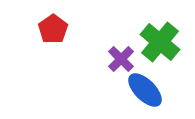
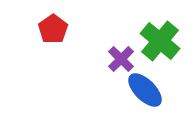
green cross: moved 1 px up
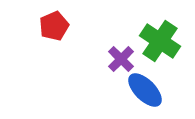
red pentagon: moved 1 px right, 3 px up; rotated 12 degrees clockwise
green cross: rotated 6 degrees counterclockwise
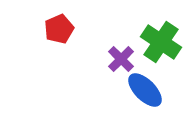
red pentagon: moved 5 px right, 3 px down
green cross: moved 1 px right, 1 px down
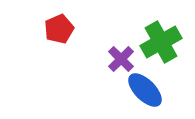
green cross: rotated 27 degrees clockwise
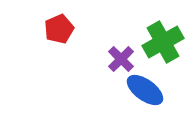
green cross: moved 2 px right
blue ellipse: rotated 9 degrees counterclockwise
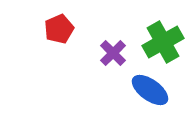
purple cross: moved 8 px left, 6 px up
blue ellipse: moved 5 px right
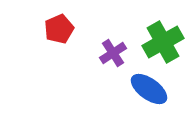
purple cross: rotated 12 degrees clockwise
blue ellipse: moved 1 px left, 1 px up
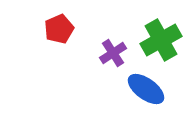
green cross: moved 2 px left, 2 px up
blue ellipse: moved 3 px left
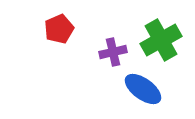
purple cross: moved 1 px up; rotated 20 degrees clockwise
blue ellipse: moved 3 px left
